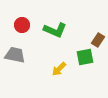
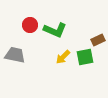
red circle: moved 8 px right
brown rectangle: rotated 32 degrees clockwise
yellow arrow: moved 4 px right, 12 px up
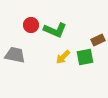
red circle: moved 1 px right
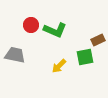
yellow arrow: moved 4 px left, 9 px down
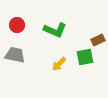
red circle: moved 14 px left
yellow arrow: moved 2 px up
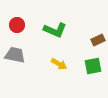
green square: moved 8 px right, 9 px down
yellow arrow: rotated 105 degrees counterclockwise
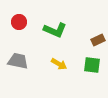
red circle: moved 2 px right, 3 px up
gray trapezoid: moved 3 px right, 6 px down
green square: moved 1 px left, 1 px up; rotated 18 degrees clockwise
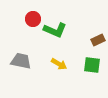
red circle: moved 14 px right, 3 px up
gray trapezoid: moved 3 px right
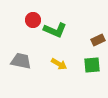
red circle: moved 1 px down
green square: rotated 12 degrees counterclockwise
